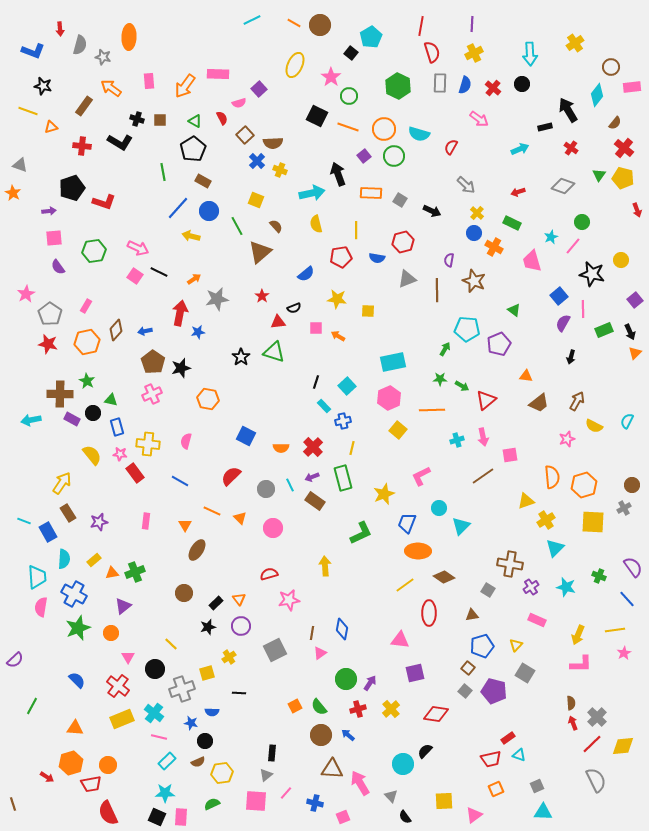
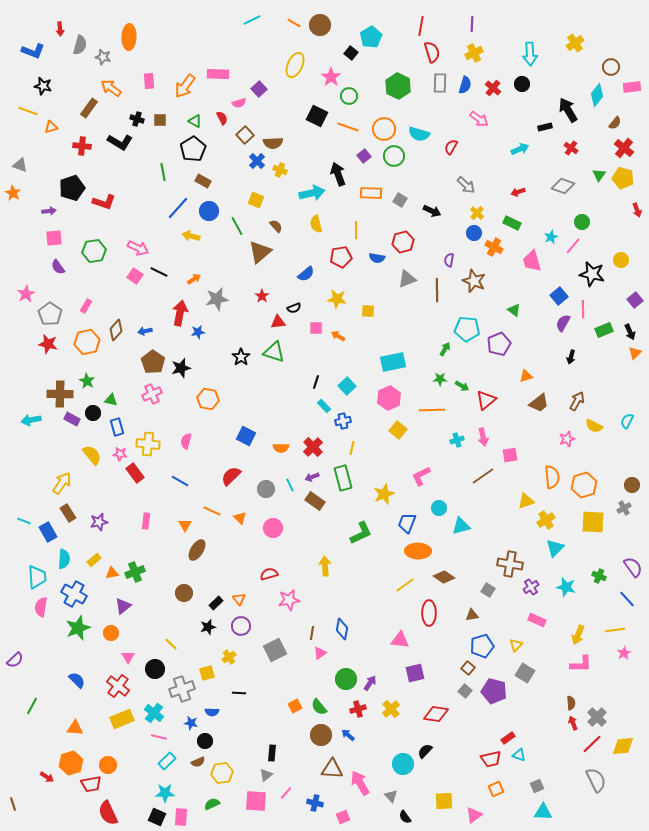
brown rectangle at (84, 106): moved 5 px right, 2 px down
orange triangle at (526, 376): rotated 24 degrees counterclockwise
cyan triangle at (461, 526): rotated 30 degrees clockwise
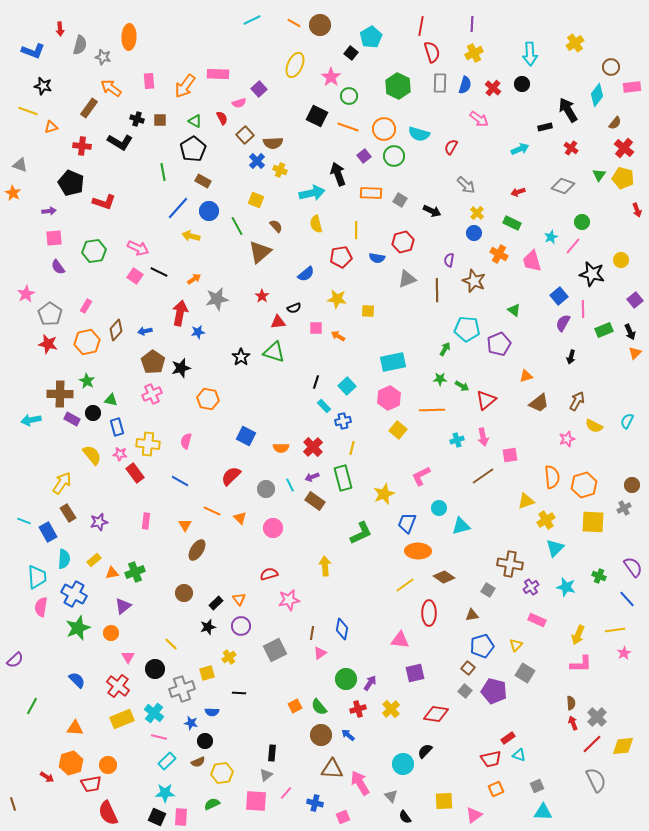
black pentagon at (72, 188): moved 1 px left, 5 px up; rotated 30 degrees counterclockwise
orange cross at (494, 247): moved 5 px right, 7 px down
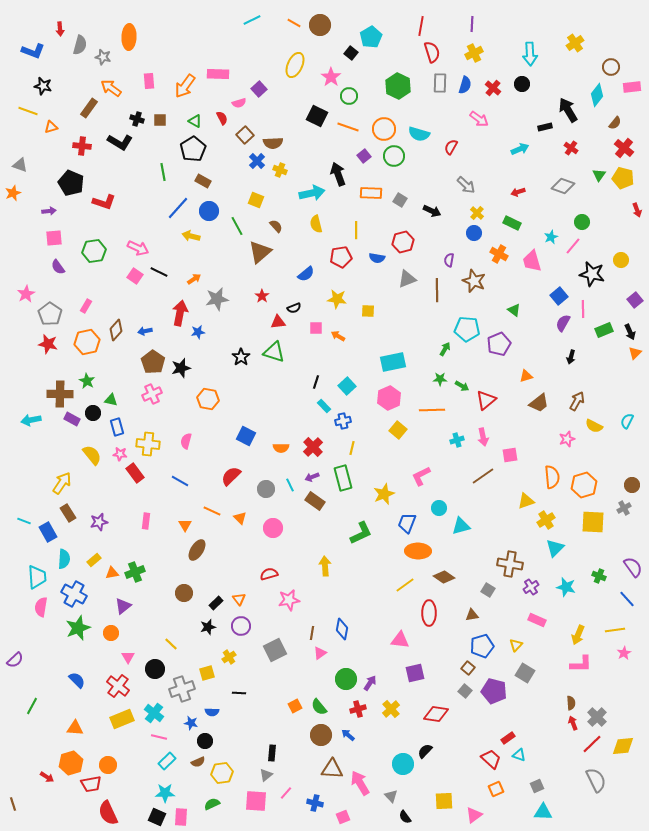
orange star at (13, 193): rotated 21 degrees clockwise
red trapezoid at (491, 759): rotated 125 degrees counterclockwise
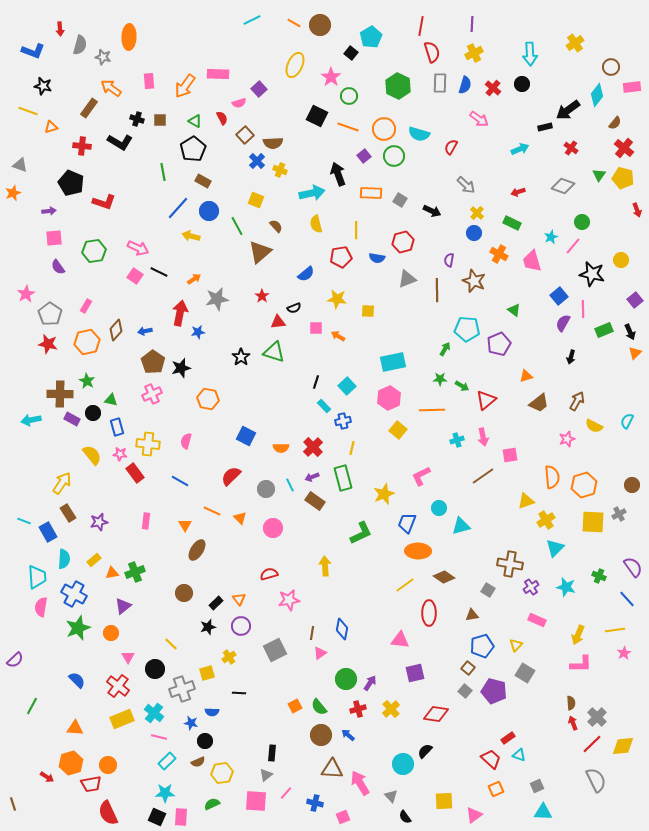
black arrow at (568, 110): rotated 95 degrees counterclockwise
gray cross at (624, 508): moved 5 px left, 6 px down
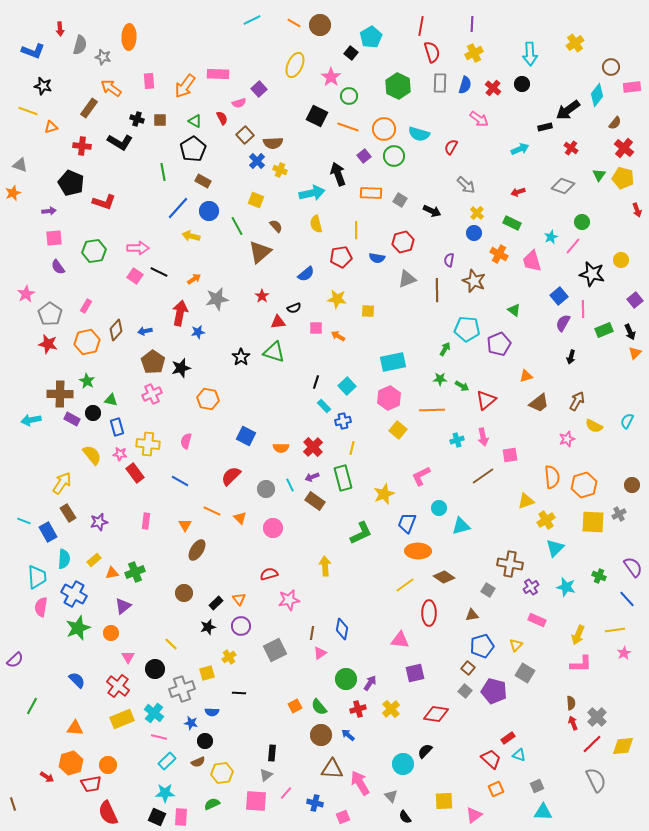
pink arrow at (138, 248): rotated 25 degrees counterclockwise
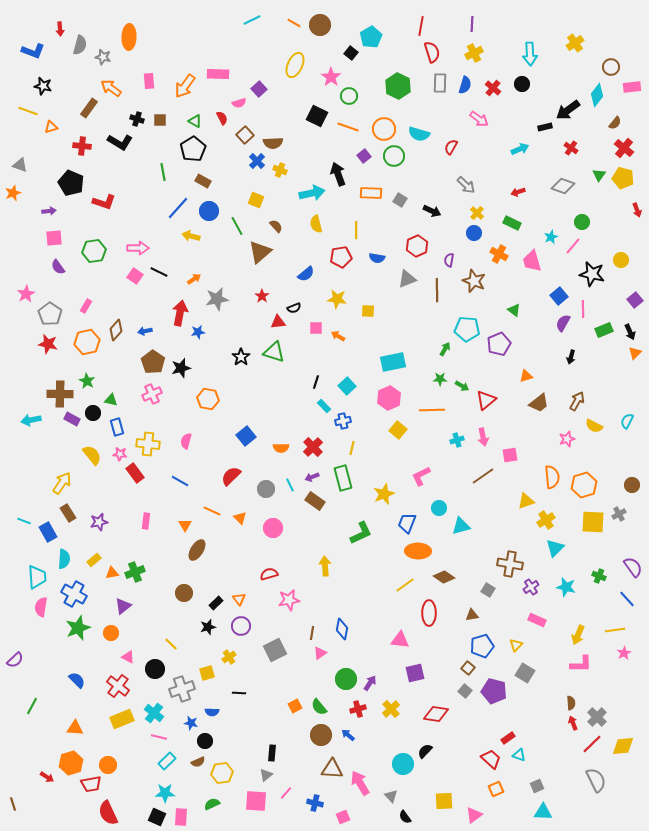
red hexagon at (403, 242): moved 14 px right, 4 px down; rotated 10 degrees counterclockwise
blue square at (246, 436): rotated 24 degrees clockwise
pink triangle at (128, 657): rotated 32 degrees counterclockwise
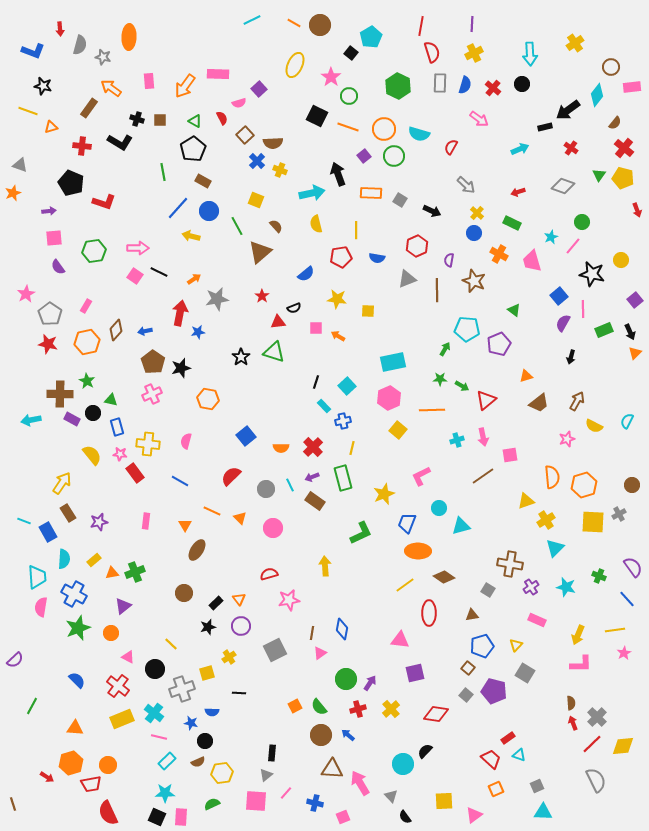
gray square at (465, 691): moved 1 px right, 4 px down
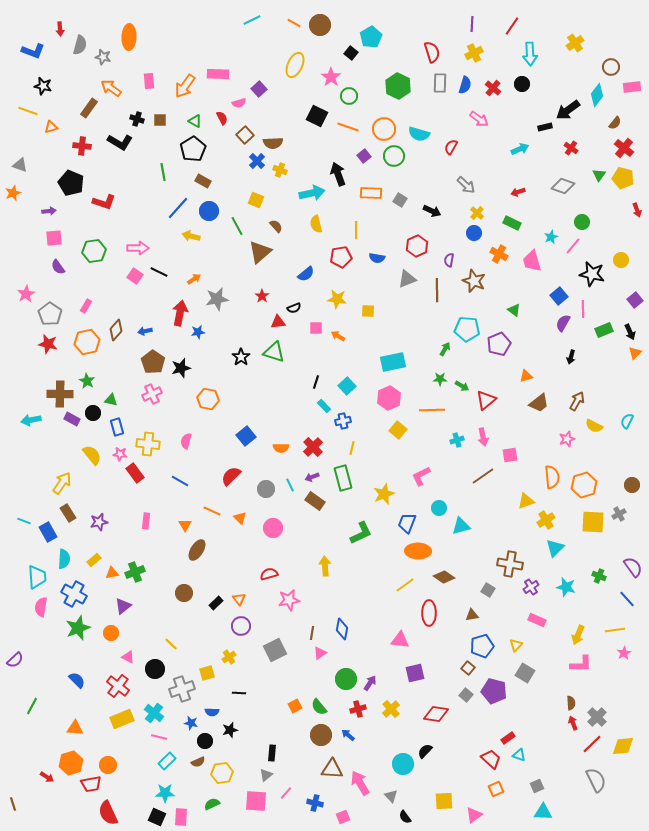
red line at (421, 26): moved 91 px right; rotated 24 degrees clockwise
black star at (208, 627): moved 22 px right, 103 px down
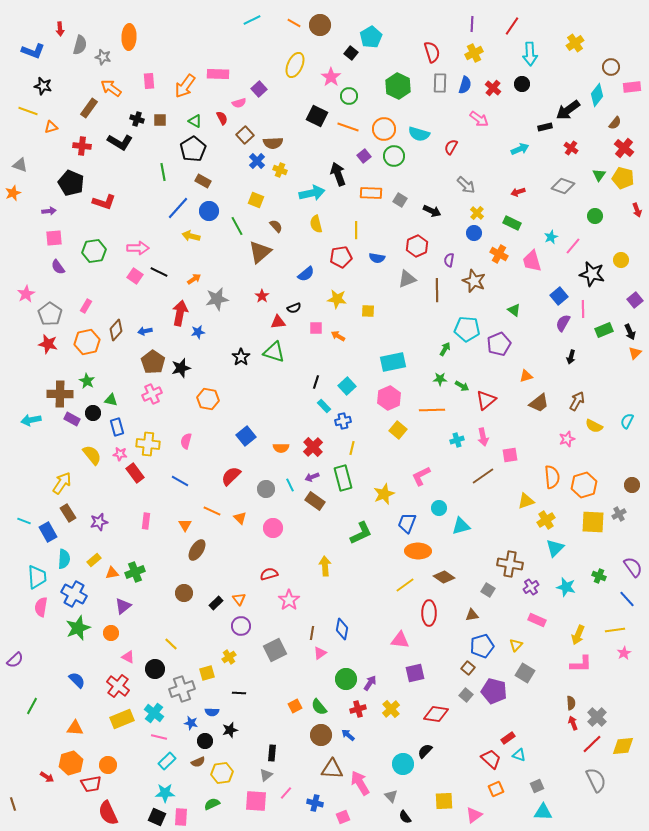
green circle at (582, 222): moved 13 px right, 6 px up
pink star at (289, 600): rotated 25 degrees counterclockwise
